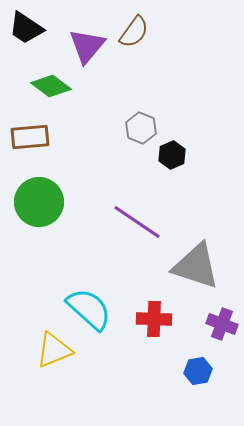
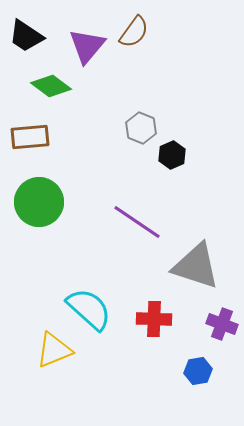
black trapezoid: moved 8 px down
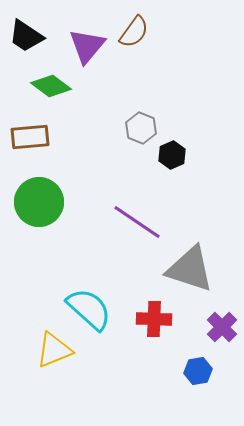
gray triangle: moved 6 px left, 3 px down
purple cross: moved 3 px down; rotated 24 degrees clockwise
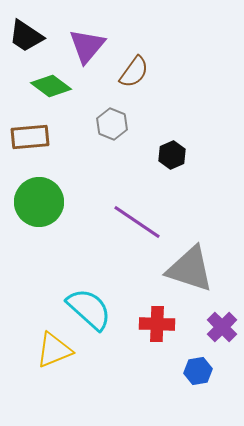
brown semicircle: moved 40 px down
gray hexagon: moved 29 px left, 4 px up
red cross: moved 3 px right, 5 px down
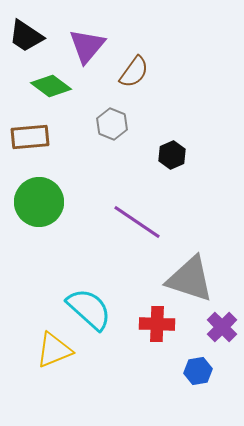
gray triangle: moved 10 px down
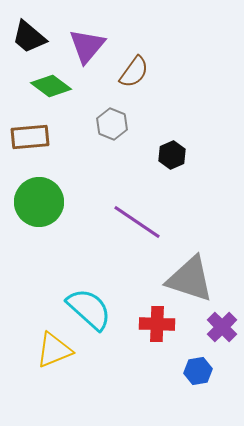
black trapezoid: moved 3 px right, 1 px down; rotated 6 degrees clockwise
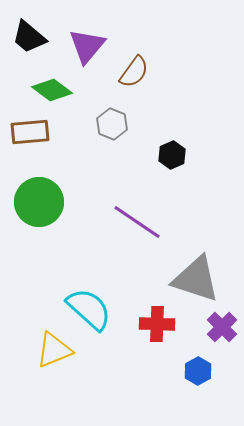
green diamond: moved 1 px right, 4 px down
brown rectangle: moved 5 px up
gray triangle: moved 6 px right
blue hexagon: rotated 20 degrees counterclockwise
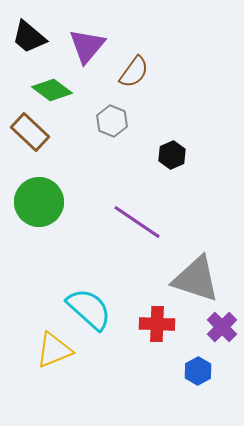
gray hexagon: moved 3 px up
brown rectangle: rotated 48 degrees clockwise
